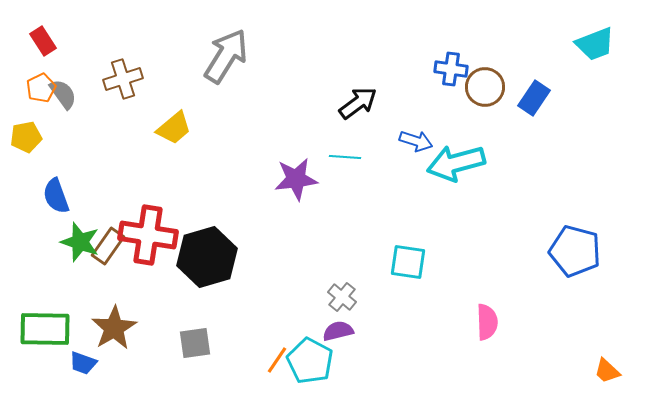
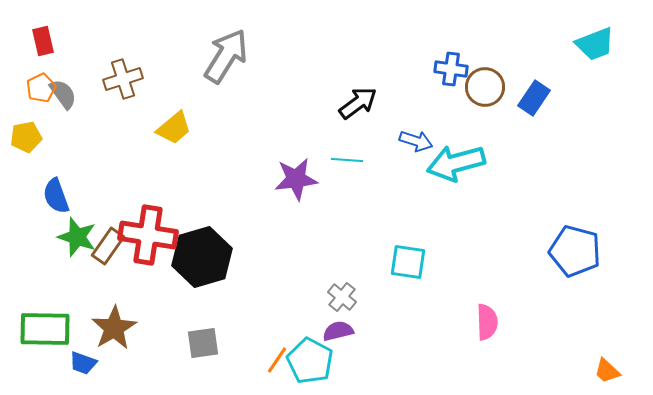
red rectangle: rotated 20 degrees clockwise
cyan line: moved 2 px right, 3 px down
green star: moved 3 px left, 5 px up
black hexagon: moved 5 px left
gray square: moved 8 px right
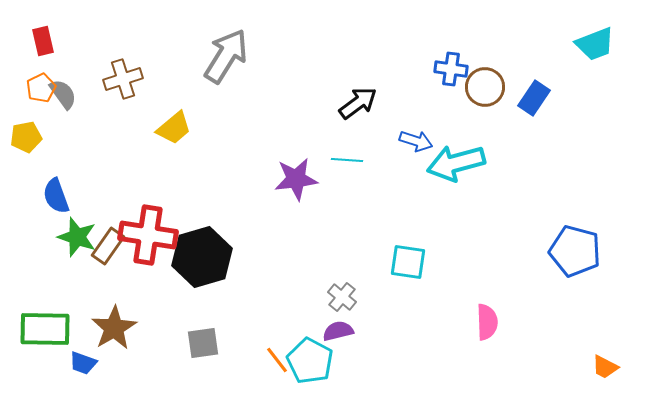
orange line: rotated 72 degrees counterclockwise
orange trapezoid: moved 2 px left, 4 px up; rotated 16 degrees counterclockwise
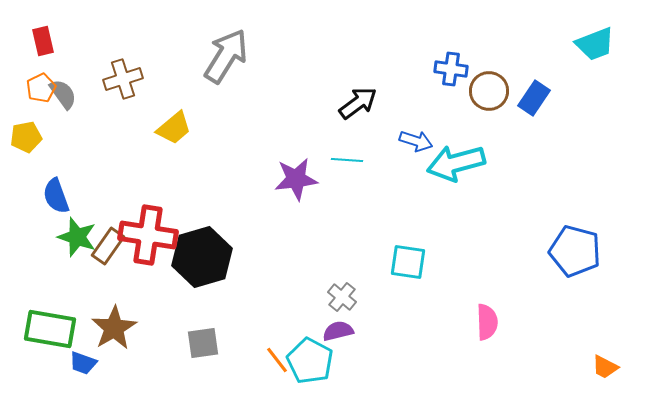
brown circle: moved 4 px right, 4 px down
green rectangle: moved 5 px right; rotated 9 degrees clockwise
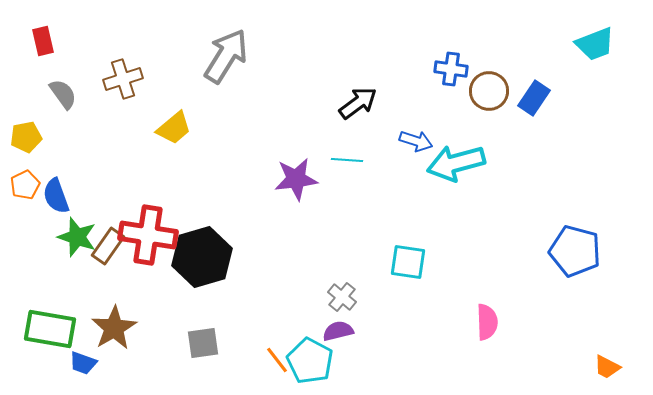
orange pentagon: moved 16 px left, 97 px down
orange trapezoid: moved 2 px right
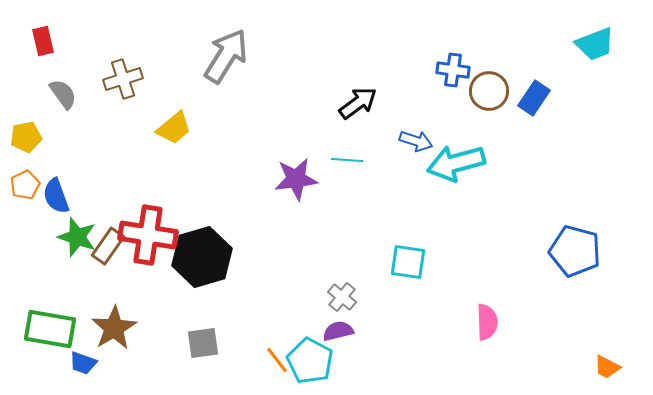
blue cross: moved 2 px right, 1 px down
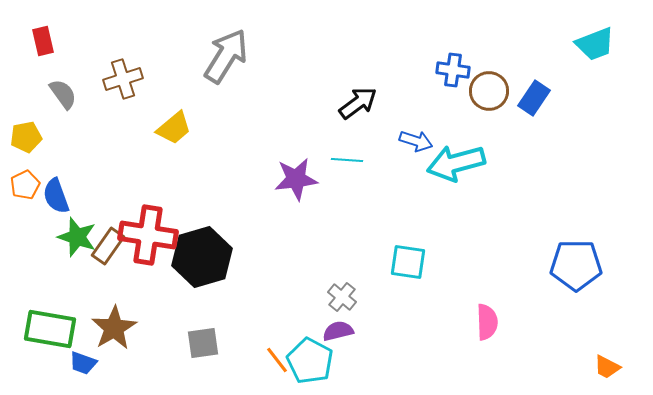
blue pentagon: moved 1 px right, 14 px down; rotated 15 degrees counterclockwise
